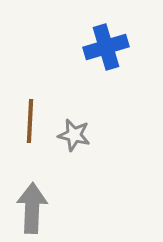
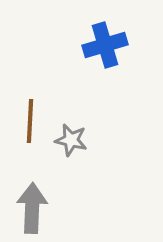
blue cross: moved 1 px left, 2 px up
gray star: moved 3 px left, 5 px down
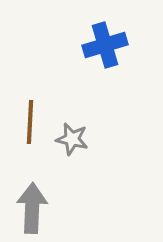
brown line: moved 1 px down
gray star: moved 1 px right, 1 px up
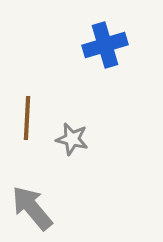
brown line: moved 3 px left, 4 px up
gray arrow: rotated 42 degrees counterclockwise
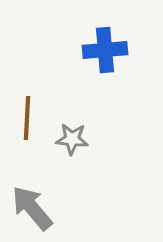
blue cross: moved 5 px down; rotated 12 degrees clockwise
gray star: rotated 8 degrees counterclockwise
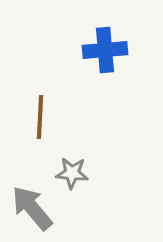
brown line: moved 13 px right, 1 px up
gray star: moved 34 px down
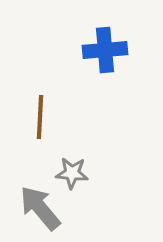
gray arrow: moved 8 px right
